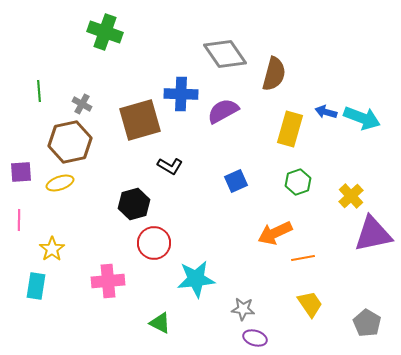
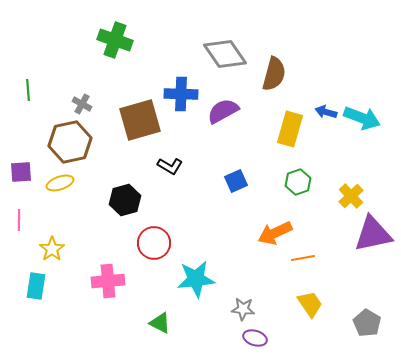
green cross: moved 10 px right, 8 px down
green line: moved 11 px left, 1 px up
black hexagon: moved 9 px left, 4 px up
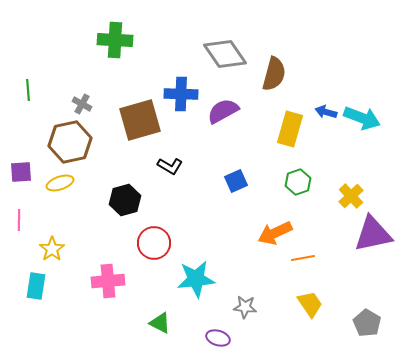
green cross: rotated 16 degrees counterclockwise
gray star: moved 2 px right, 2 px up
purple ellipse: moved 37 px left
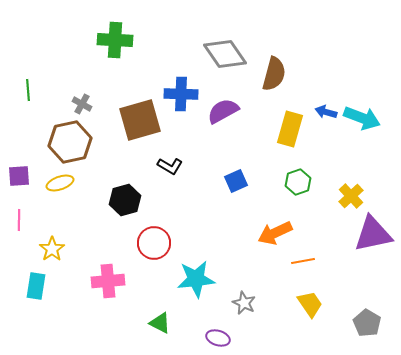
purple square: moved 2 px left, 4 px down
orange line: moved 3 px down
gray star: moved 1 px left, 4 px up; rotated 20 degrees clockwise
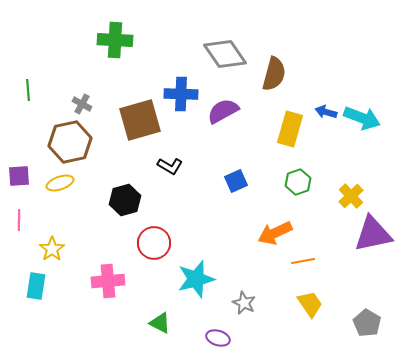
cyan star: rotated 9 degrees counterclockwise
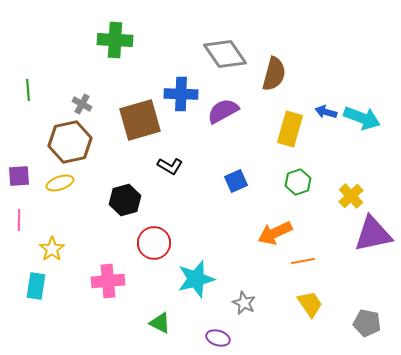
gray pentagon: rotated 20 degrees counterclockwise
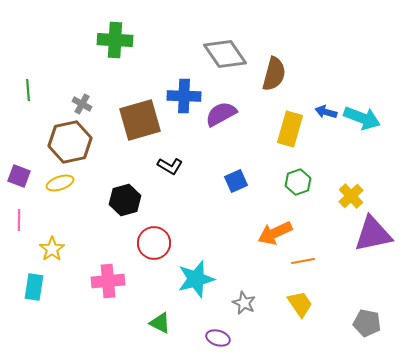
blue cross: moved 3 px right, 2 px down
purple semicircle: moved 2 px left, 3 px down
purple square: rotated 25 degrees clockwise
cyan rectangle: moved 2 px left, 1 px down
yellow trapezoid: moved 10 px left
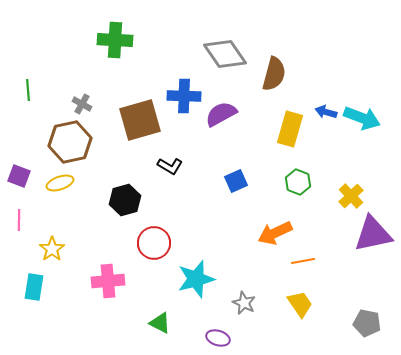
green hexagon: rotated 20 degrees counterclockwise
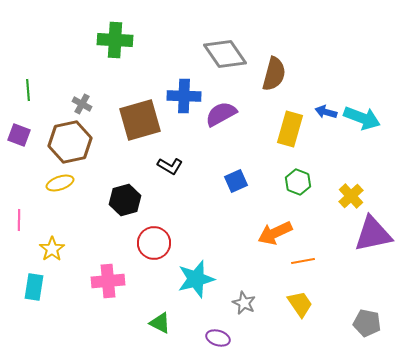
purple square: moved 41 px up
